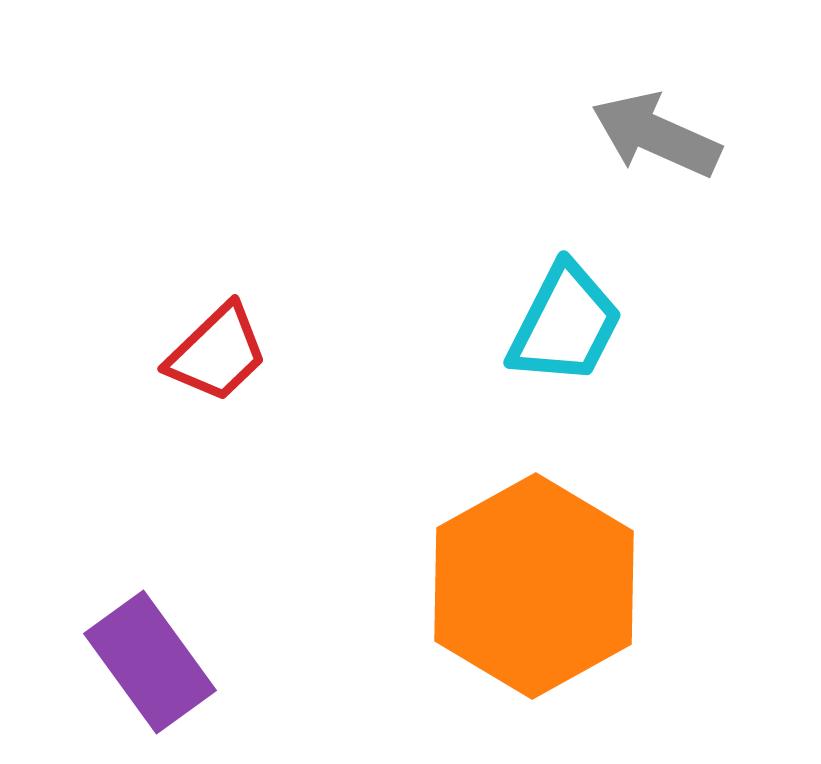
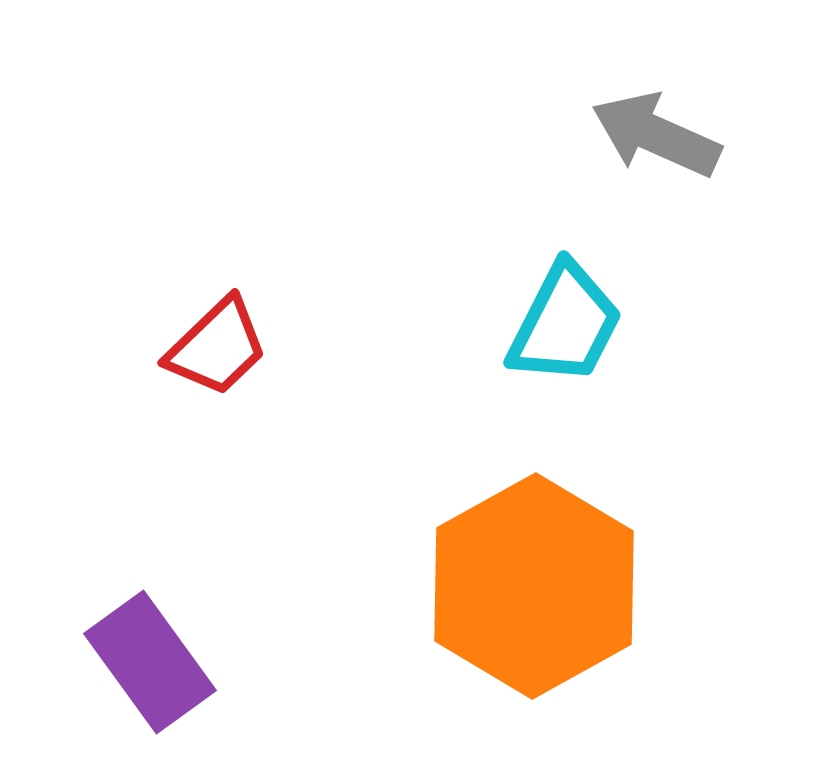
red trapezoid: moved 6 px up
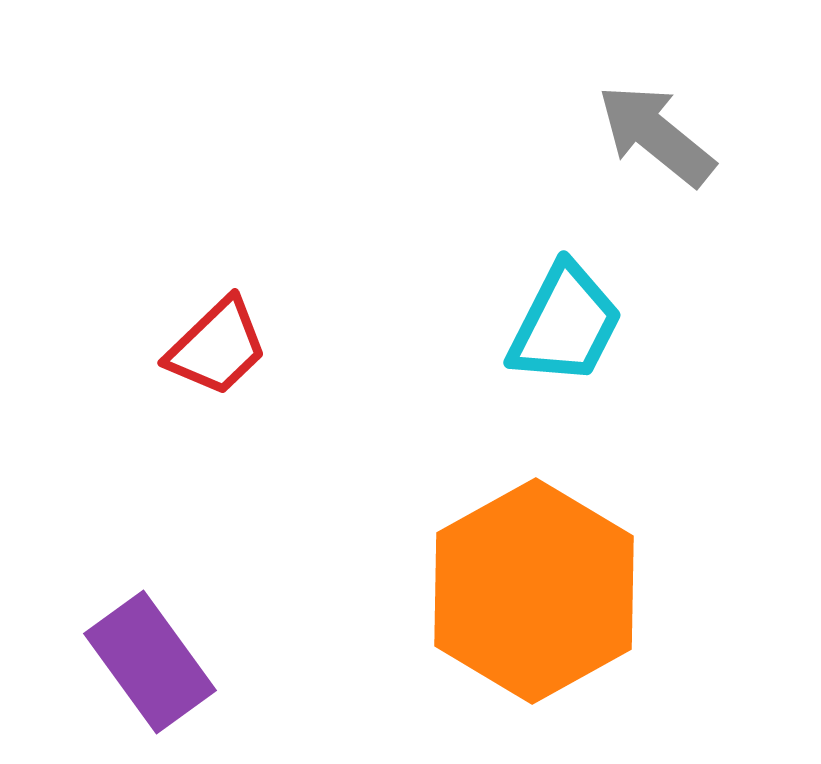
gray arrow: rotated 15 degrees clockwise
orange hexagon: moved 5 px down
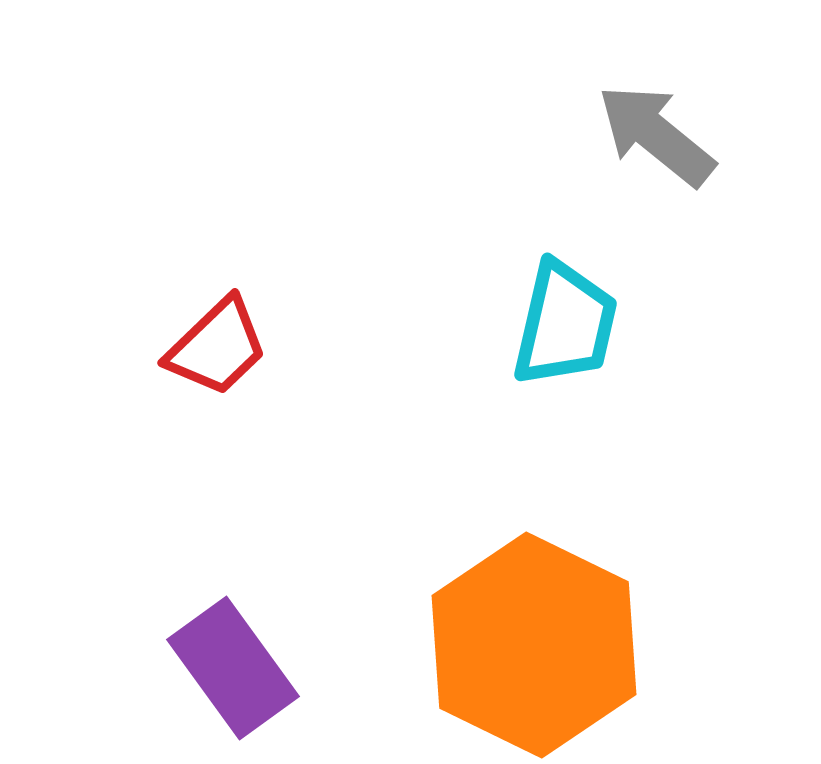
cyan trapezoid: rotated 14 degrees counterclockwise
orange hexagon: moved 54 px down; rotated 5 degrees counterclockwise
purple rectangle: moved 83 px right, 6 px down
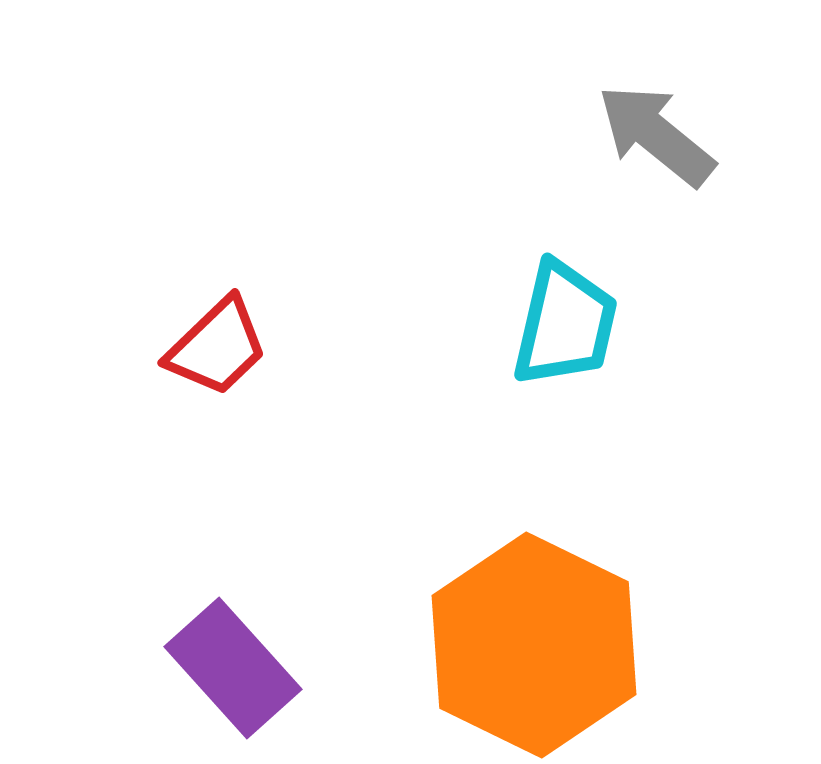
purple rectangle: rotated 6 degrees counterclockwise
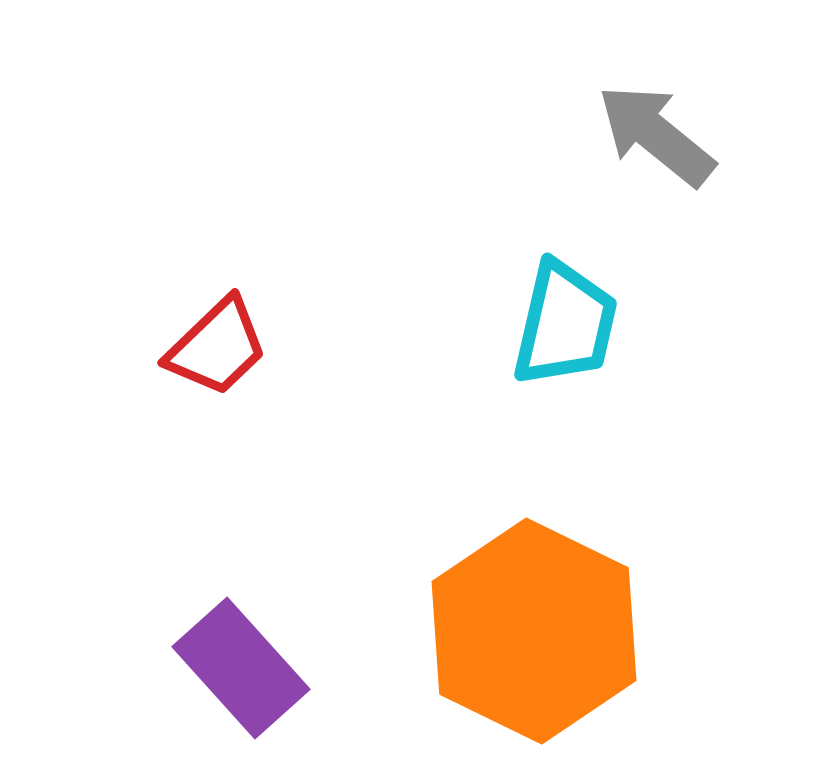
orange hexagon: moved 14 px up
purple rectangle: moved 8 px right
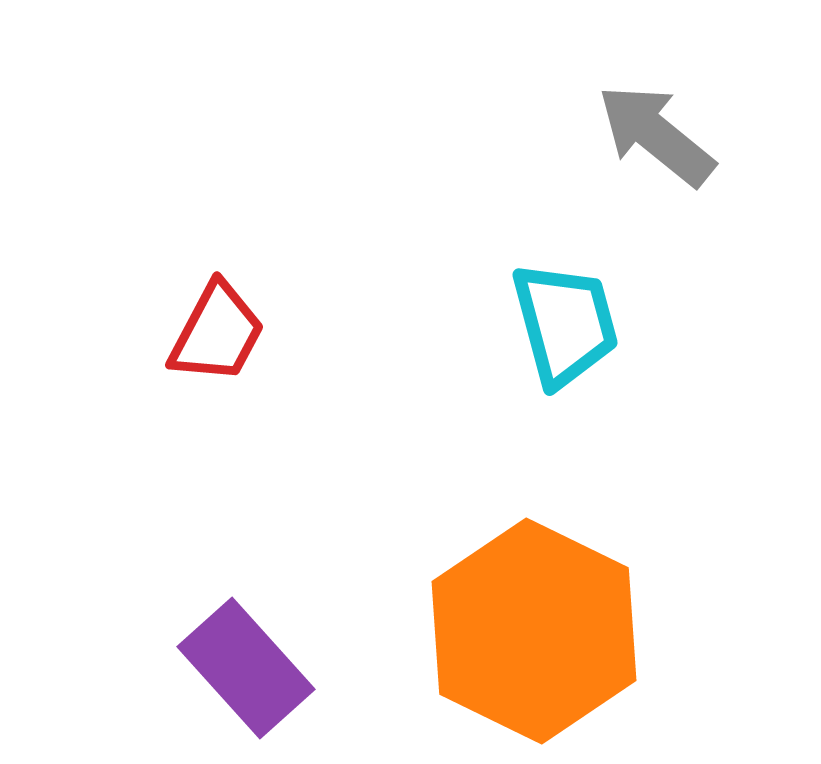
cyan trapezoid: rotated 28 degrees counterclockwise
red trapezoid: moved 14 px up; rotated 18 degrees counterclockwise
purple rectangle: moved 5 px right
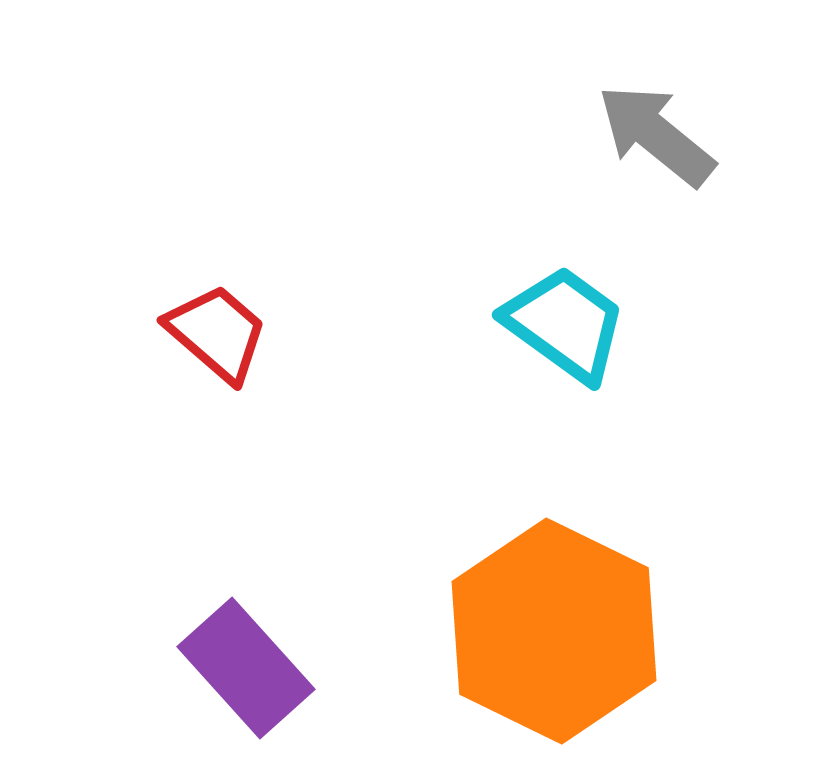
cyan trapezoid: rotated 39 degrees counterclockwise
red trapezoid: rotated 77 degrees counterclockwise
orange hexagon: moved 20 px right
